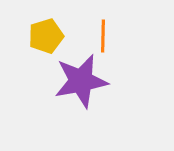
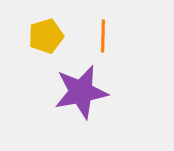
purple star: moved 11 px down
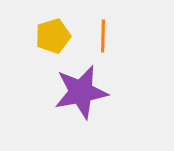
yellow pentagon: moved 7 px right
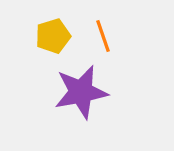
orange line: rotated 20 degrees counterclockwise
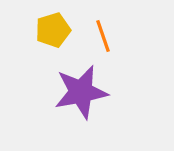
yellow pentagon: moved 6 px up
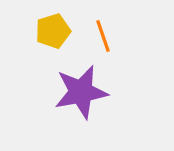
yellow pentagon: moved 1 px down
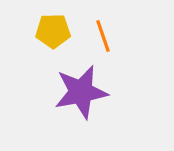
yellow pentagon: rotated 16 degrees clockwise
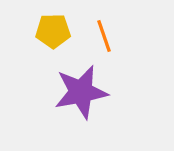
orange line: moved 1 px right
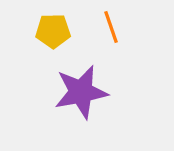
orange line: moved 7 px right, 9 px up
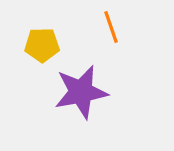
yellow pentagon: moved 11 px left, 14 px down
